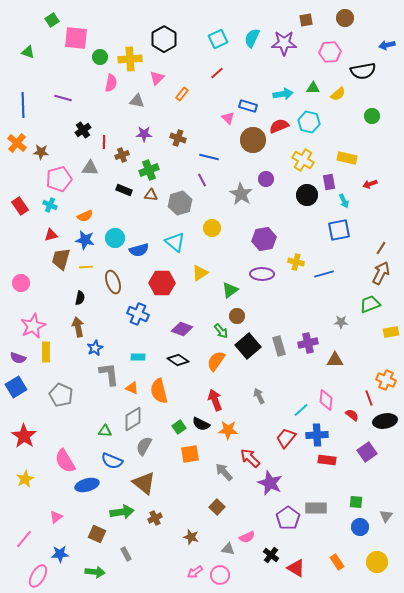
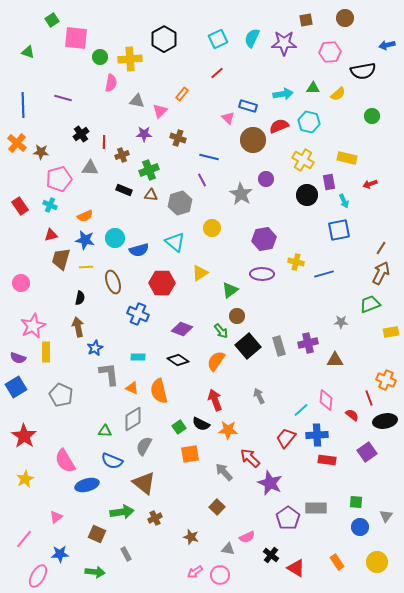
pink triangle at (157, 78): moved 3 px right, 33 px down
black cross at (83, 130): moved 2 px left, 4 px down
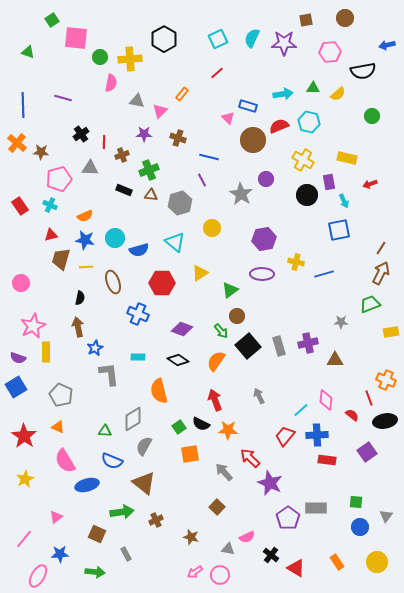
orange triangle at (132, 388): moved 74 px left, 39 px down
red trapezoid at (286, 438): moved 1 px left, 2 px up
brown cross at (155, 518): moved 1 px right, 2 px down
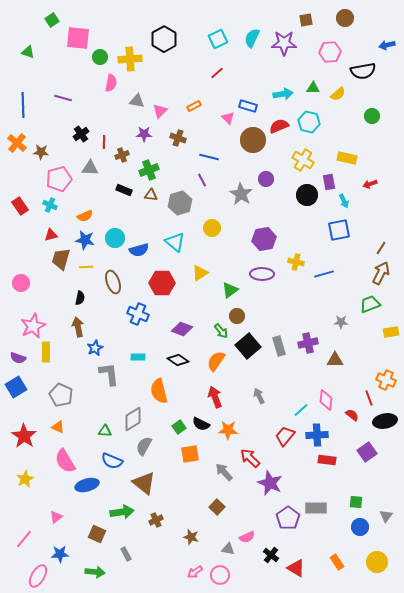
pink square at (76, 38): moved 2 px right
orange rectangle at (182, 94): moved 12 px right, 12 px down; rotated 24 degrees clockwise
red arrow at (215, 400): moved 3 px up
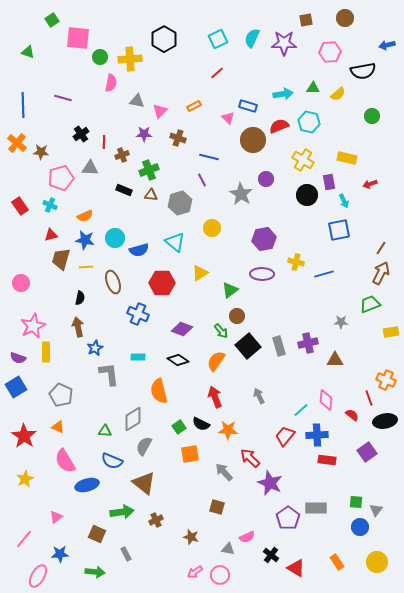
pink pentagon at (59, 179): moved 2 px right, 1 px up
brown square at (217, 507): rotated 28 degrees counterclockwise
gray triangle at (386, 516): moved 10 px left, 6 px up
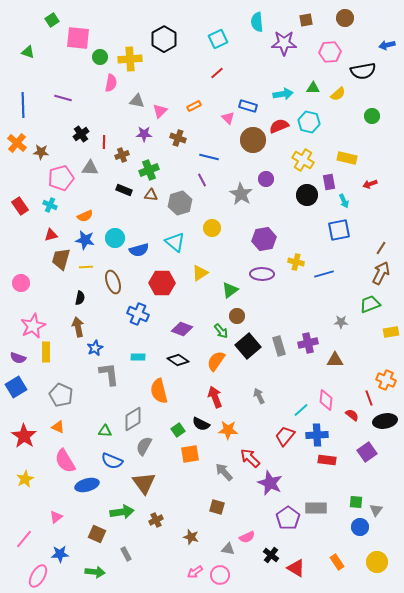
cyan semicircle at (252, 38): moved 5 px right, 16 px up; rotated 30 degrees counterclockwise
green square at (179, 427): moved 1 px left, 3 px down
brown triangle at (144, 483): rotated 15 degrees clockwise
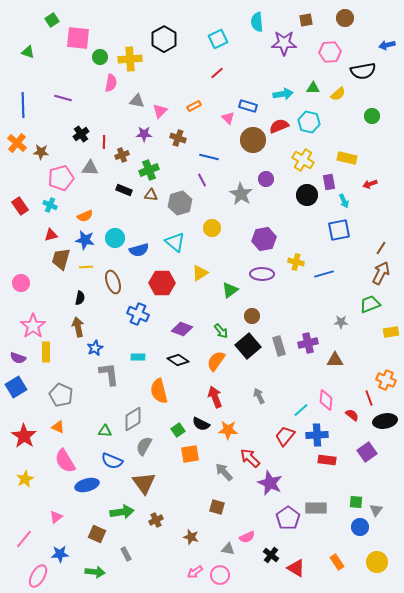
brown circle at (237, 316): moved 15 px right
pink star at (33, 326): rotated 10 degrees counterclockwise
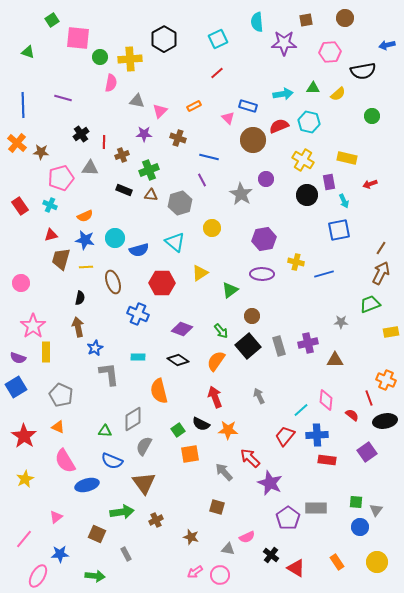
green arrow at (95, 572): moved 4 px down
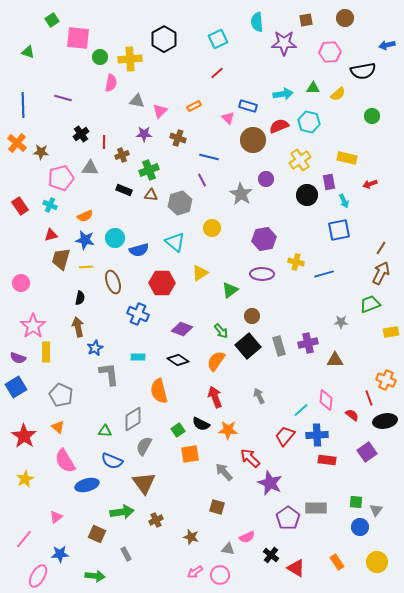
yellow cross at (303, 160): moved 3 px left; rotated 25 degrees clockwise
orange triangle at (58, 427): rotated 16 degrees clockwise
